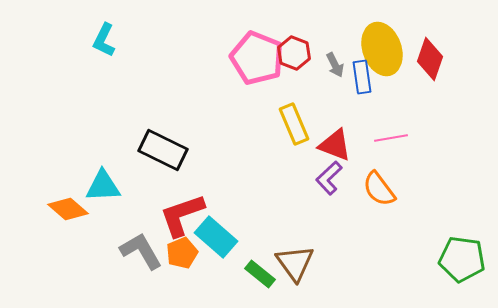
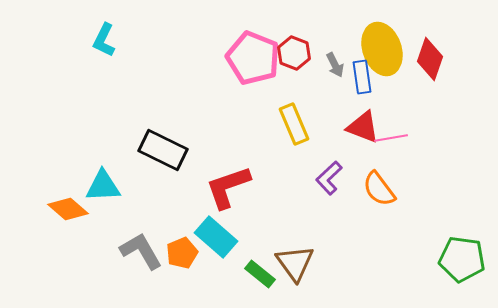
pink pentagon: moved 4 px left
red triangle: moved 28 px right, 18 px up
red L-shape: moved 46 px right, 28 px up
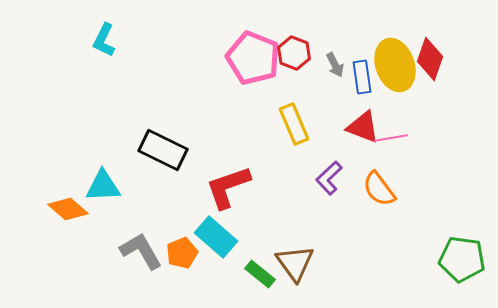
yellow ellipse: moved 13 px right, 16 px down
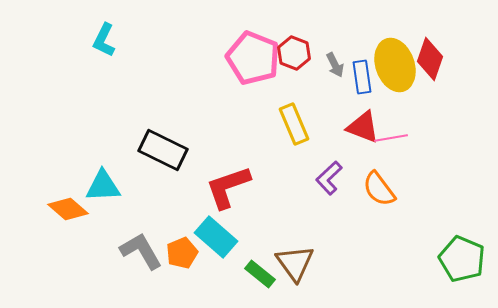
green pentagon: rotated 15 degrees clockwise
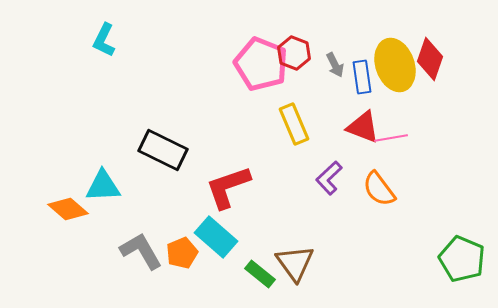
pink pentagon: moved 8 px right, 6 px down
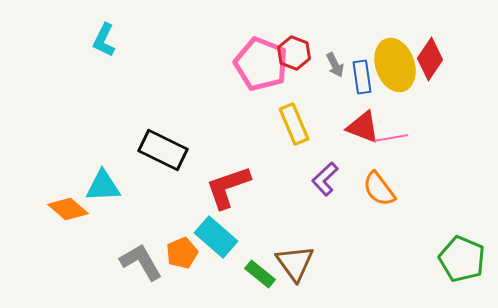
red diamond: rotated 15 degrees clockwise
purple L-shape: moved 4 px left, 1 px down
gray L-shape: moved 11 px down
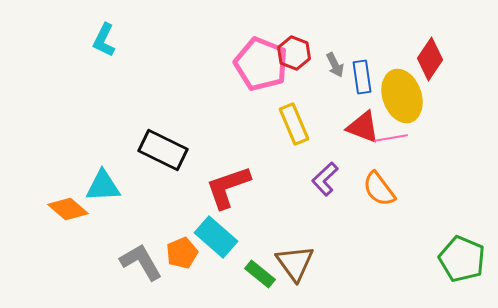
yellow ellipse: moved 7 px right, 31 px down
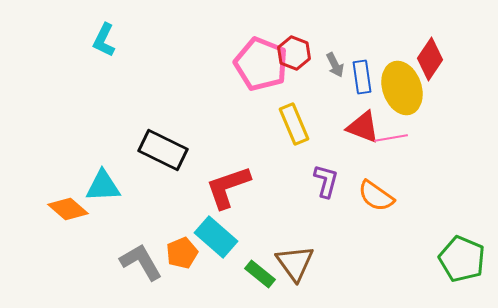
yellow ellipse: moved 8 px up
purple L-shape: moved 1 px right, 2 px down; rotated 148 degrees clockwise
orange semicircle: moved 3 px left, 7 px down; rotated 18 degrees counterclockwise
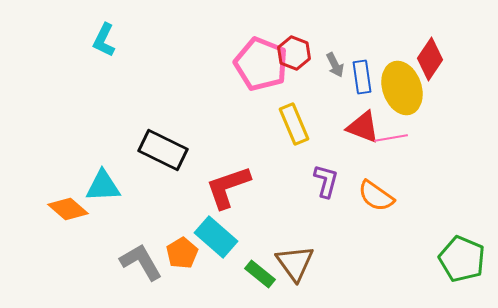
orange pentagon: rotated 8 degrees counterclockwise
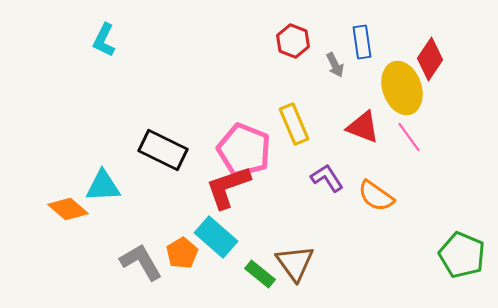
red hexagon: moved 1 px left, 12 px up
pink pentagon: moved 17 px left, 86 px down
blue rectangle: moved 35 px up
pink line: moved 18 px right, 1 px up; rotated 64 degrees clockwise
purple L-shape: moved 1 px right, 3 px up; rotated 48 degrees counterclockwise
green pentagon: moved 4 px up
